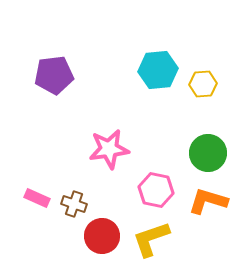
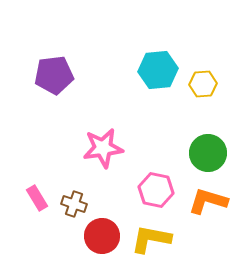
pink star: moved 6 px left, 1 px up
pink rectangle: rotated 35 degrees clockwise
yellow L-shape: rotated 30 degrees clockwise
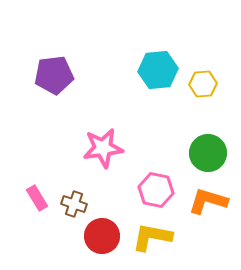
yellow L-shape: moved 1 px right, 2 px up
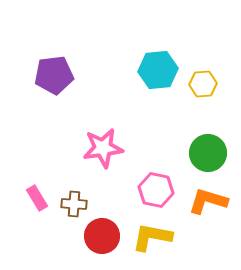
brown cross: rotated 15 degrees counterclockwise
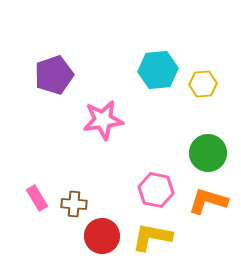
purple pentagon: rotated 12 degrees counterclockwise
pink star: moved 28 px up
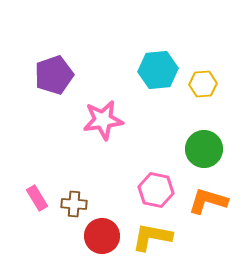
green circle: moved 4 px left, 4 px up
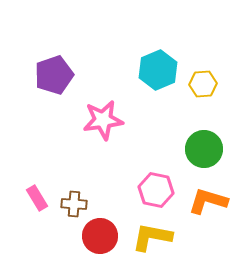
cyan hexagon: rotated 18 degrees counterclockwise
red circle: moved 2 px left
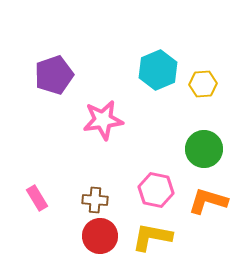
brown cross: moved 21 px right, 4 px up
